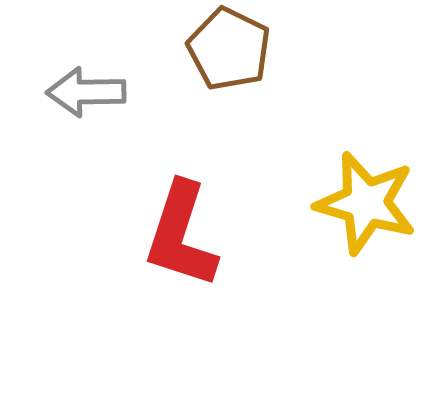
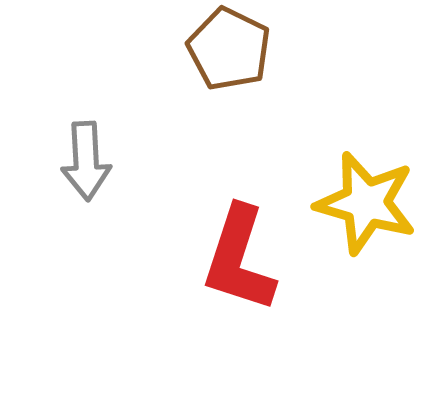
gray arrow: moved 69 px down; rotated 92 degrees counterclockwise
red L-shape: moved 58 px right, 24 px down
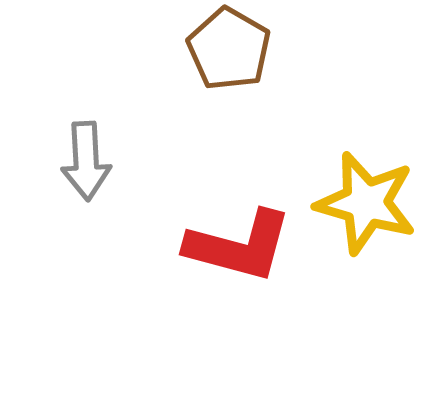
brown pentagon: rotated 4 degrees clockwise
red L-shape: moved 13 px up; rotated 93 degrees counterclockwise
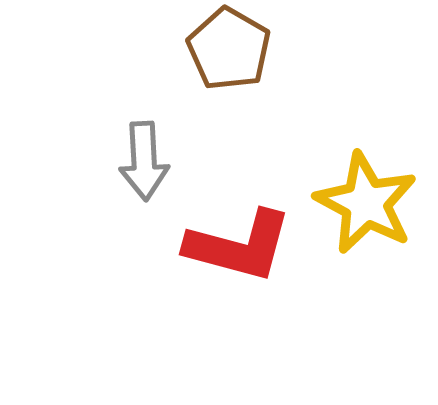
gray arrow: moved 58 px right
yellow star: rotated 12 degrees clockwise
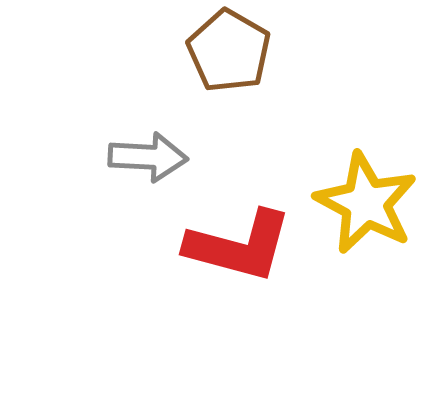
brown pentagon: moved 2 px down
gray arrow: moved 4 px right, 4 px up; rotated 84 degrees counterclockwise
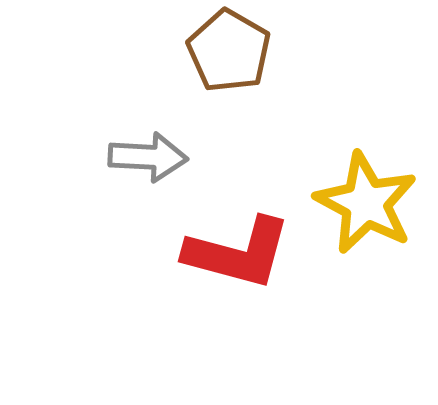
red L-shape: moved 1 px left, 7 px down
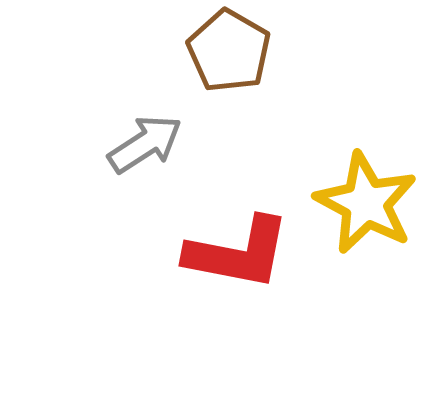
gray arrow: moved 3 px left, 13 px up; rotated 36 degrees counterclockwise
red L-shape: rotated 4 degrees counterclockwise
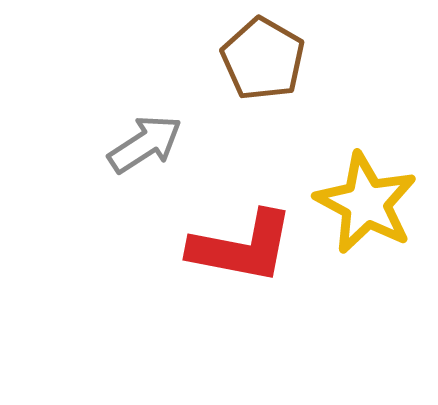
brown pentagon: moved 34 px right, 8 px down
red L-shape: moved 4 px right, 6 px up
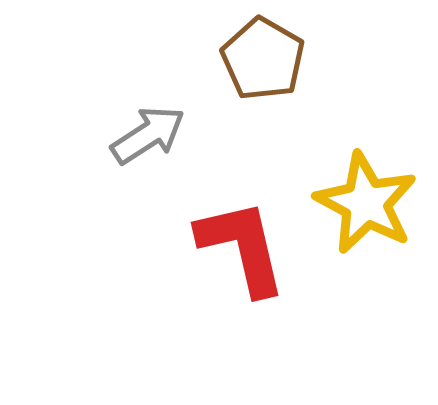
gray arrow: moved 3 px right, 9 px up
red L-shape: rotated 114 degrees counterclockwise
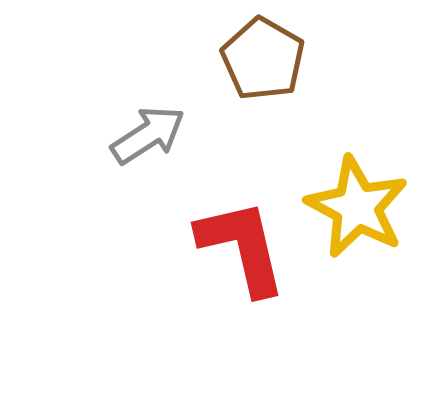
yellow star: moved 9 px left, 4 px down
